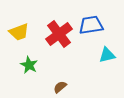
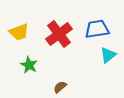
blue trapezoid: moved 6 px right, 4 px down
cyan triangle: moved 1 px right; rotated 24 degrees counterclockwise
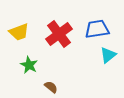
brown semicircle: moved 9 px left; rotated 80 degrees clockwise
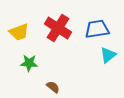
red cross: moved 1 px left, 6 px up; rotated 20 degrees counterclockwise
green star: moved 2 px up; rotated 24 degrees counterclockwise
brown semicircle: moved 2 px right
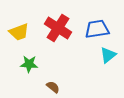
green star: moved 1 px down
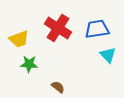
yellow trapezoid: moved 7 px down
cyan triangle: rotated 36 degrees counterclockwise
brown semicircle: moved 5 px right
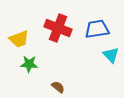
red cross: rotated 12 degrees counterclockwise
cyan triangle: moved 3 px right
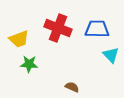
blue trapezoid: rotated 10 degrees clockwise
brown semicircle: moved 14 px right; rotated 16 degrees counterclockwise
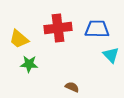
red cross: rotated 28 degrees counterclockwise
yellow trapezoid: rotated 60 degrees clockwise
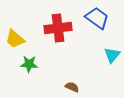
blue trapezoid: moved 11 px up; rotated 35 degrees clockwise
yellow trapezoid: moved 4 px left
cyan triangle: moved 1 px right; rotated 24 degrees clockwise
